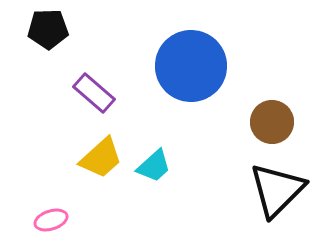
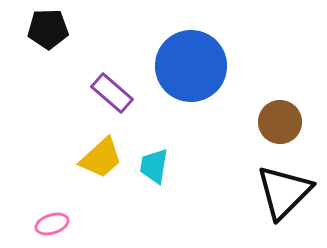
purple rectangle: moved 18 px right
brown circle: moved 8 px right
cyan trapezoid: rotated 141 degrees clockwise
black triangle: moved 7 px right, 2 px down
pink ellipse: moved 1 px right, 4 px down
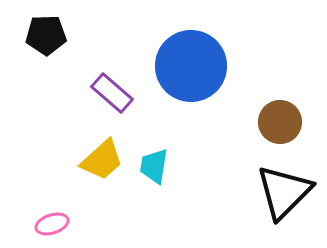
black pentagon: moved 2 px left, 6 px down
yellow trapezoid: moved 1 px right, 2 px down
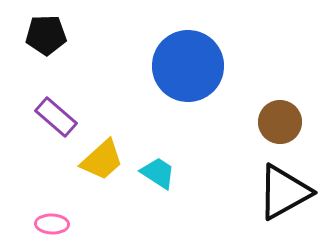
blue circle: moved 3 px left
purple rectangle: moved 56 px left, 24 px down
cyan trapezoid: moved 4 px right, 7 px down; rotated 114 degrees clockwise
black triangle: rotated 16 degrees clockwise
pink ellipse: rotated 20 degrees clockwise
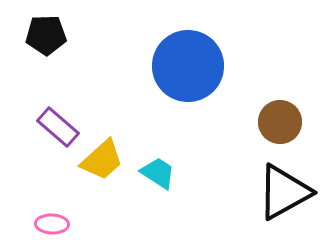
purple rectangle: moved 2 px right, 10 px down
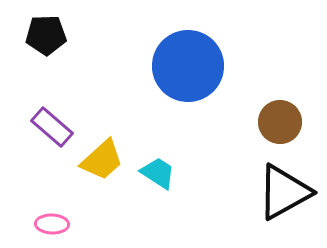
purple rectangle: moved 6 px left
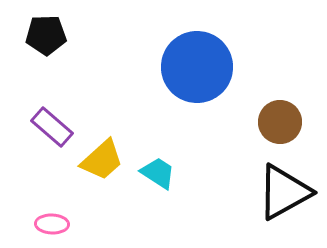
blue circle: moved 9 px right, 1 px down
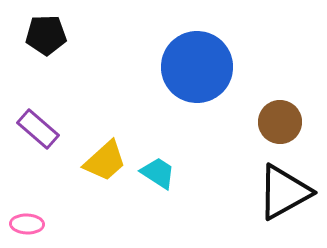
purple rectangle: moved 14 px left, 2 px down
yellow trapezoid: moved 3 px right, 1 px down
pink ellipse: moved 25 px left
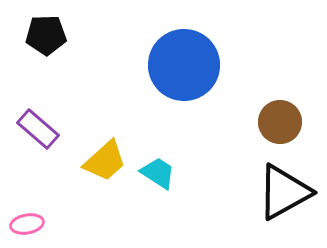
blue circle: moved 13 px left, 2 px up
pink ellipse: rotated 12 degrees counterclockwise
